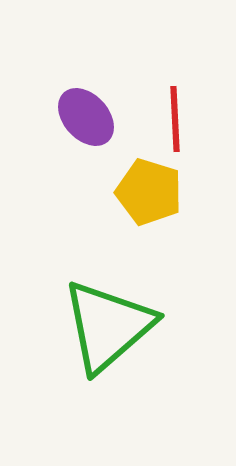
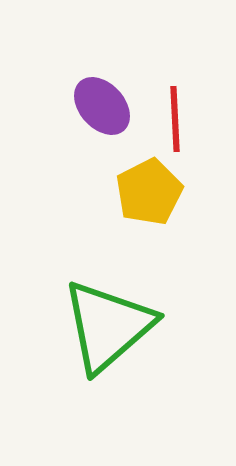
purple ellipse: moved 16 px right, 11 px up
yellow pentagon: rotated 28 degrees clockwise
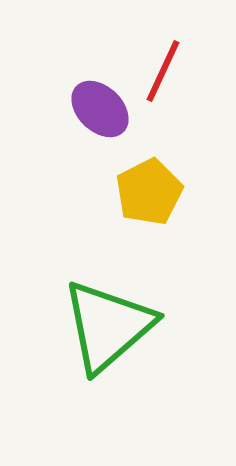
purple ellipse: moved 2 px left, 3 px down; rotated 4 degrees counterclockwise
red line: moved 12 px left, 48 px up; rotated 28 degrees clockwise
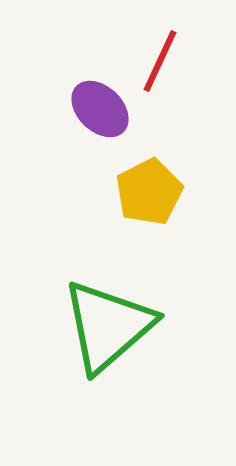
red line: moved 3 px left, 10 px up
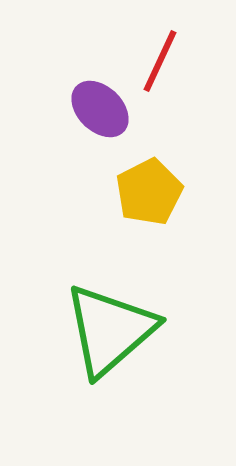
green triangle: moved 2 px right, 4 px down
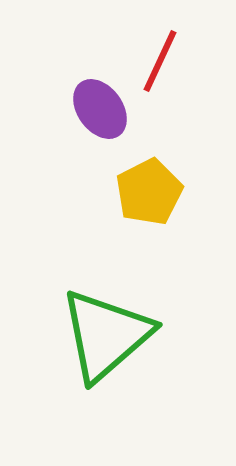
purple ellipse: rotated 10 degrees clockwise
green triangle: moved 4 px left, 5 px down
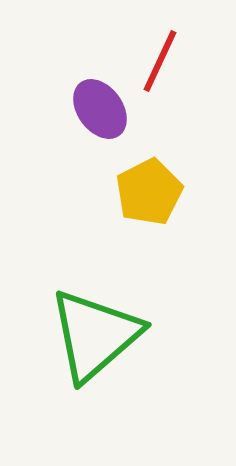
green triangle: moved 11 px left
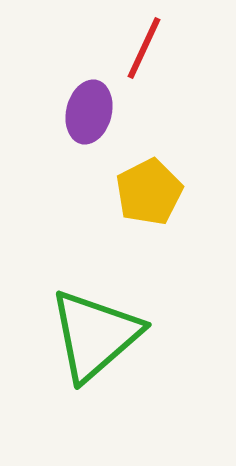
red line: moved 16 px left, 13 px up
purple ellipse: moved 11 px left, 3 px down; rotated 50 degrees clockwise
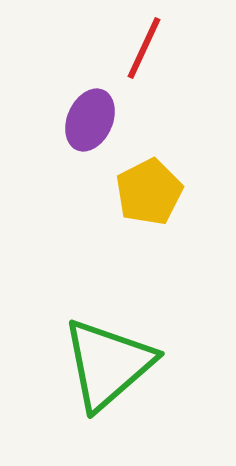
purple ellipse: moved 1 px right, 8 px down; rotated 10 degrees clockwise
green triangle: moved 13 px right, 29 px down
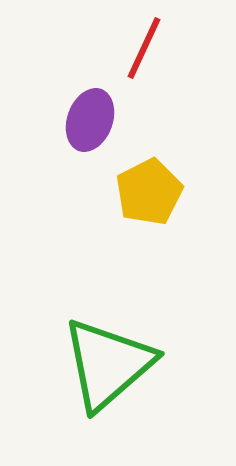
purple ellipse: rotated 4 degrees counterclockwise
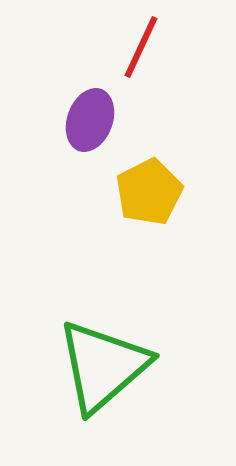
red line: moved 3 px left, 1 px up
green triangle: moved 5 px left, 2 px down
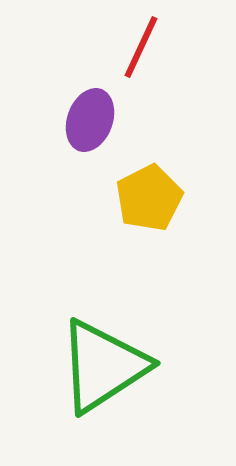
yellow pentagon: moved 6 px down
green triangle: rotated 8 degrees clockwise
